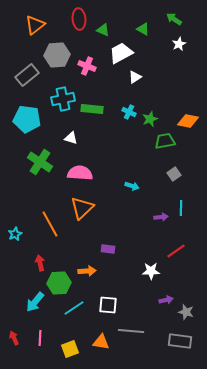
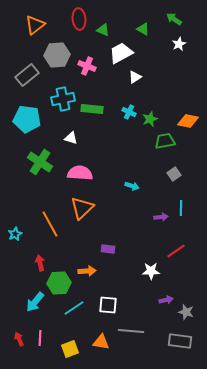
red arrow at (14, 338): moved 5 px right, 1 px down
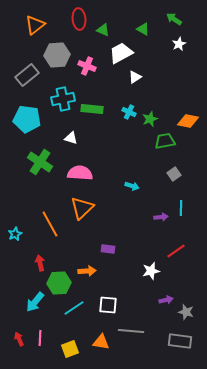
white star at (151, 271): rotated 12 degrees counterclockwise
